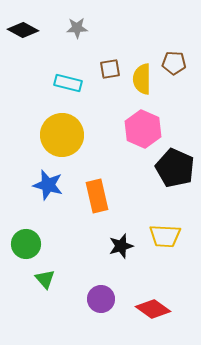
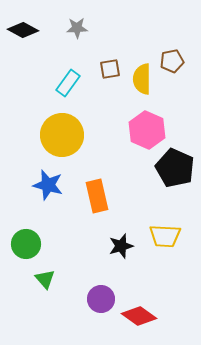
brown pentagon: moved 2 px left, 2 px up; rotated 15 degrees counterclockwise
cyan rectangle: rotated 68 degrees counterclockwise
pink hexagon: moved 4 px right, 1 px down
red diamond: moved 14 px left, 7 px down
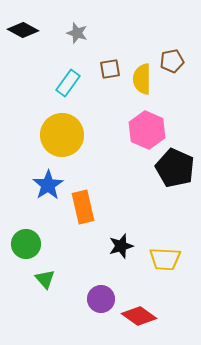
gray star: moved 5 px down; rotated 20 degrees clockwise
blue star: rotated 24 degrees clockwise
orange rectangle: moved 14 px left, 11 px down
yellow trapezoid: moved 23 px down
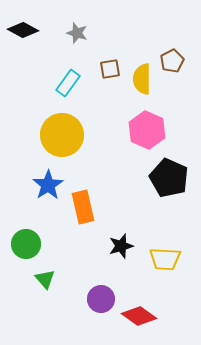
brown pentagon: rotated 15 degrees counterclockwise
black pentagon: moved 6 px left, 10 px down
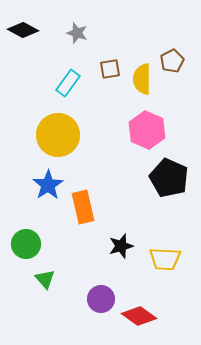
yellow circle: moved 4 px left
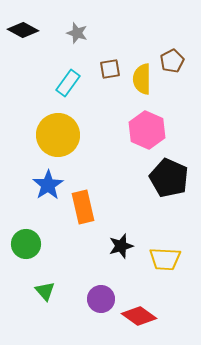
green triangle: moved 12 px down
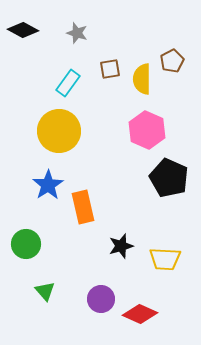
yellow circle: moved 1 px right, 4 px up
red diamond: moved 1 px right, 2 px up; rotated 12 degrees counterclockwise
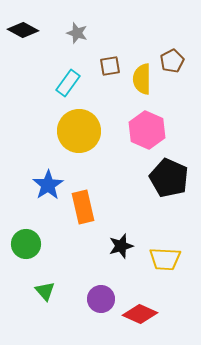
brown square: moved 3 px up
yellow circle: moved 20 px right
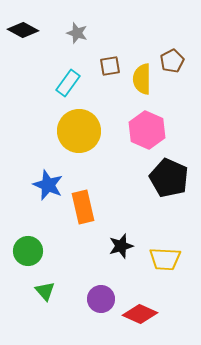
blue star: rotated 16 degrees counterclockwise
green circle: moved 2 px right, 7 px down
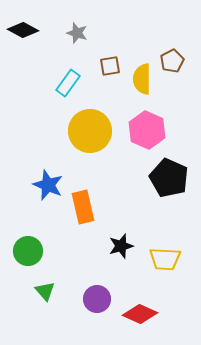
yellow circle: moved 11 px right
purple circle: moved 4 px left
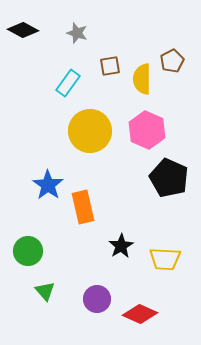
blue star: rotated 12 degrees clockwise
black star: rotated 15 degrees counterclockwise
